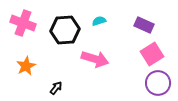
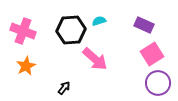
pink cross: moved 8 px down
black hexagon: moved 6 px right
pink arrow: rotated 24 degrees clockwise
black arrow: moved 8 px right
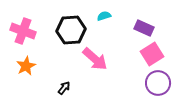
cyan semicircle: moved 5 px right, 5 px up
purple rectangle: moved 3 px down
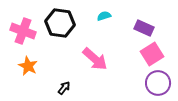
black hexagon: moved 11 px left, 7 px up; rotated 12 degrees clockwise
orange star: moved 2 px right; rotated 18 degrees counterclockwise
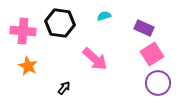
pink cross: rotated 15 degrees counterclockwise
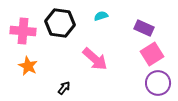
cyan semicircle: moved 3 px left
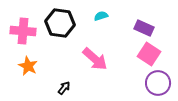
pink square: moved 3 px left; rotated 25 degrees counterclockwise
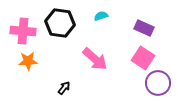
pink square: moved 6 px left, 4 px down
orange star: moved 5 px up; rotated 30 degrees counterclockwise
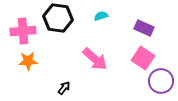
black hexagon: moved 2 px left, 5 px up
pink cross: rotated 10 degrees counterclockwise
purple circle: moved 3 px right, 2 px up
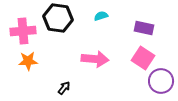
purple rectangle: rotated 12 degrees counterclockwise
pink arrow: rotated 36 degrees counterclockwise
